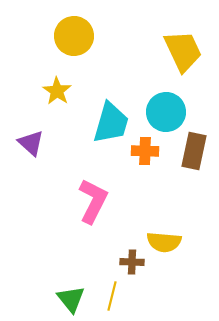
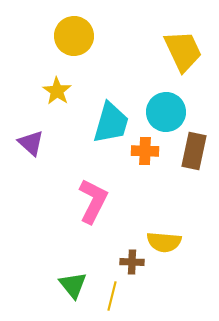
green triangle: moved 2 px right, 14 px up
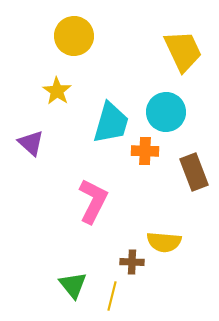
brown rectangle: moved 21 px down; rotated 33 degrees counterclockwise
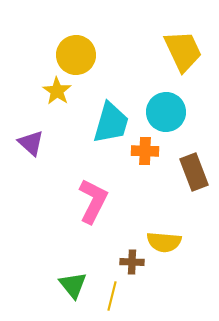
yellow circle: moved 2 px right, 19 px down
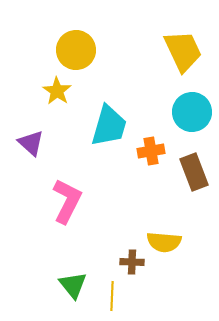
yellow circle: moved 5 px up
cyan circle: moved 26 px right
cyan trapezoid: moved 2 px left, 3 px down
orange cross: moved 6 px right; rotated 12 degrees counterclockwise
pink L-shape: moved 26 px left
yellow line: rotated 12 degrees counterclockwise
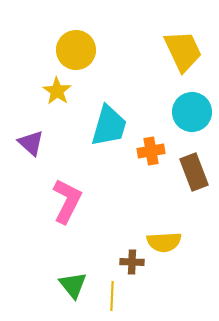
yellow semicircle: rotated 8 degrees counterclockwise
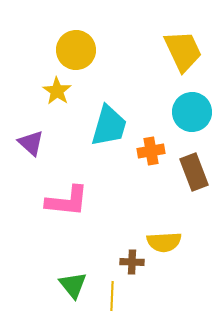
pink L-shape: rotated 69 degrees clockwise
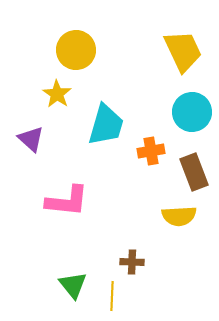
yellow star: moved 3 px down
cyan trapezoid: moved 3 px left, 1 px up
purple triangle: moved 4 px up
yellow semicircle: moved 15 px right, 26 px up
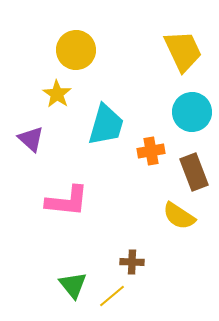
yellow semicircle: rotated 36 degrees clockwise
yellow line: rotated 48 degrees clockwise
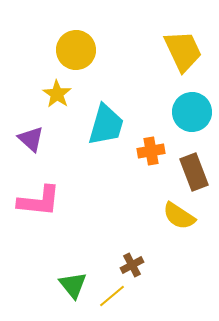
pink L-shape: moved 28 px left
brown cross: moved 3 px down; rotated 30 degrees counterclockwise
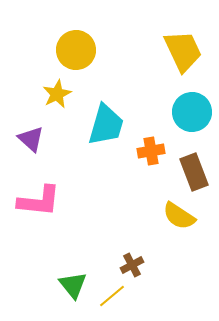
yellow star: rotated 12 degrees clockwise
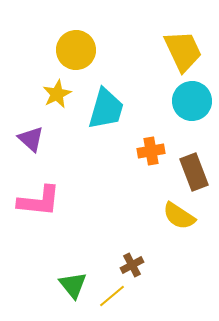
cyan circle: moved 11 px up
cyan trapezoid: moved 16 px up
